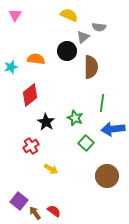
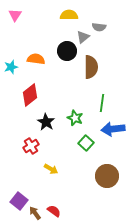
yellow semicircle: rotated 24 degrees counterclockwise
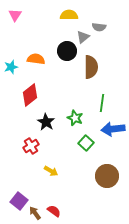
yellow arrow: moved 2 px down
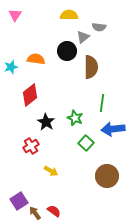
purple square: rotated 18 degrees clockwise
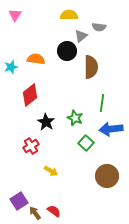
gray triangle: moved 2 px left, 1 px up
blue arrow: moved 2 px left
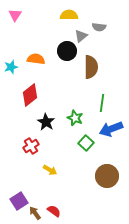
blue arrow: rotated 15 degrees counterclockwise
yellow arrow: moved 1 px left, 1 px up
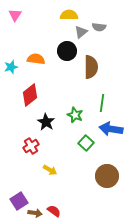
gray triangle: moved 4 px up
green star: moved 3 px up
blue arrow: rotated 30 degrees clockwise
brown arrow: rotated 136 degrees clockwise
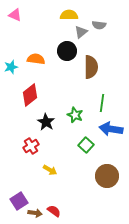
pink triangle: rotated 40 degrees counterclockwise
gray semicircle: moved 2 px up
green square: moved 2 px down
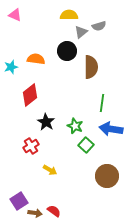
gray semicircle: moved 1 px down; rotated 24 degrees counterclockwise
green star: moved 11 px down
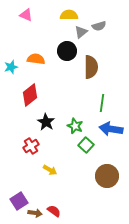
pink triangle: moved 11 px right
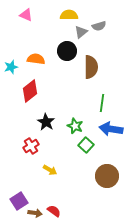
red diamond: moved 4 px up
